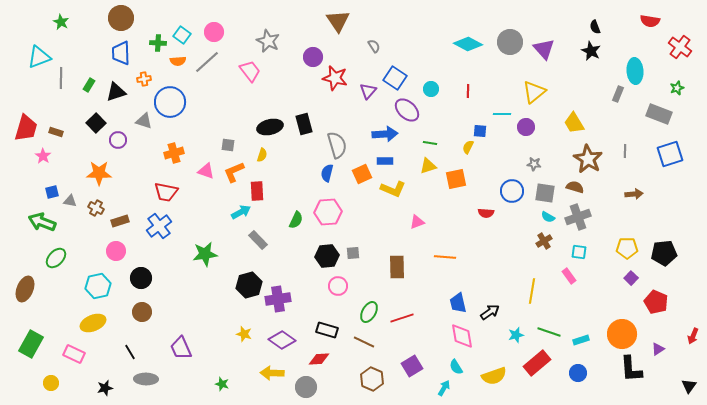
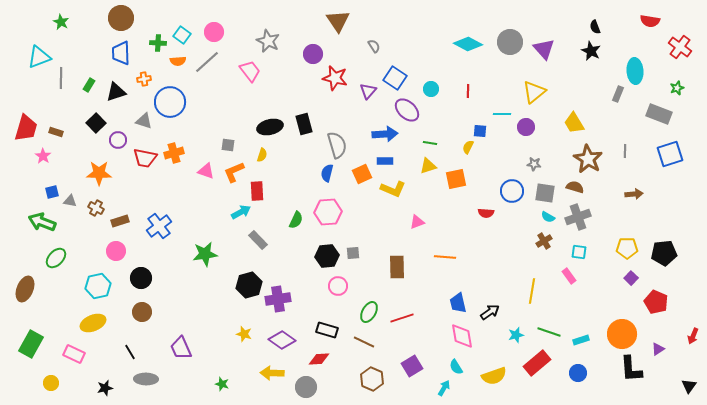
purple circle at (313, 57): moved 3 px up
red trapezoid at (166, 192): moved 21 px left, 34 px up
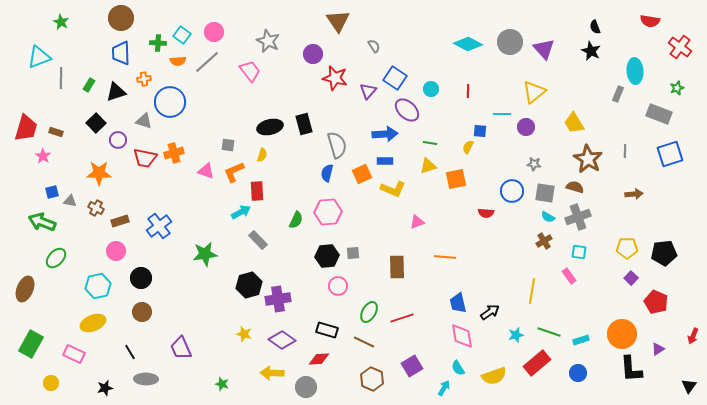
cyan semicircle at (456, 367): moved 2 px right, 1 px down
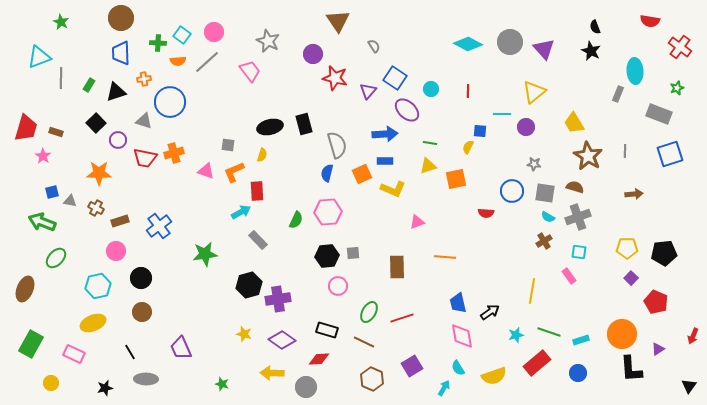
brown star at (588, 159): moved 3 px up
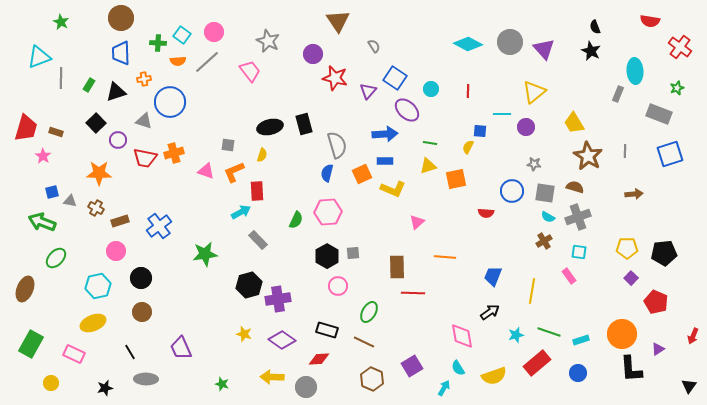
pink triangle at (417, 222): rotated 21 degrees counterclockwise
black hexagon at (327, 256): rotated 25 degrees counterclockwise
blue trapezoid at (458, 303): moved 35 px right, 27 px up; rotated 35 degrees clockwise
red line at (402, 318): moved 11 px right, 25 px up; rotated 20 degrees clockwise
yellow arrow at (272, 373): moved 4 px down
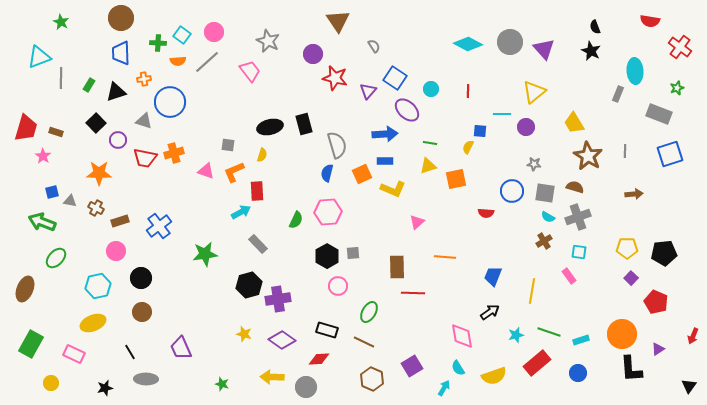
gray rectangle at (258, 240): moved 4 px down
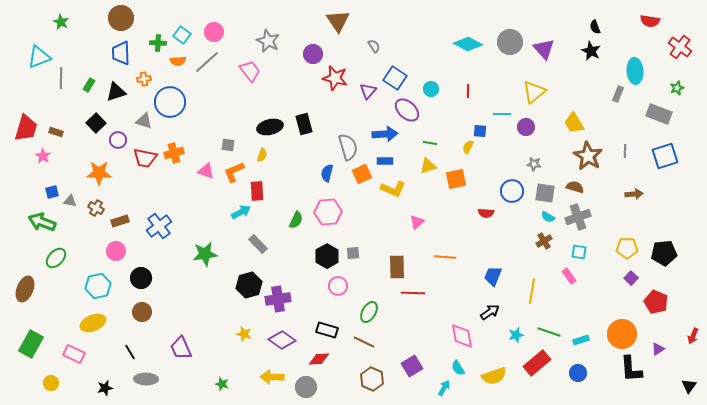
gray semicircle at (337, 145): moved 11 px right, 2 px down
blue square at (670, 154): moved 5 px left, 2 px down
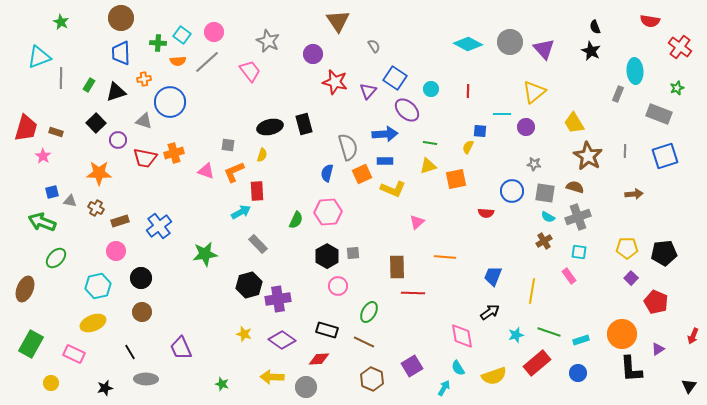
red star at (335, 78): moved 4 px down
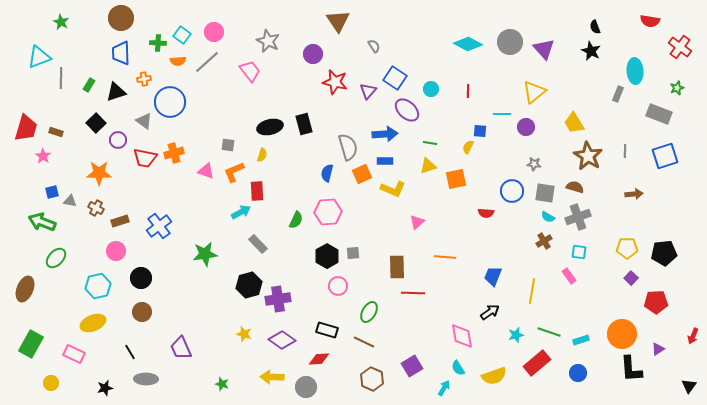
gray triangle at (144, 121): rotated 18 degrees clockwise
red pentagon at (656, 302): rotated 25 degrees counterclockwise
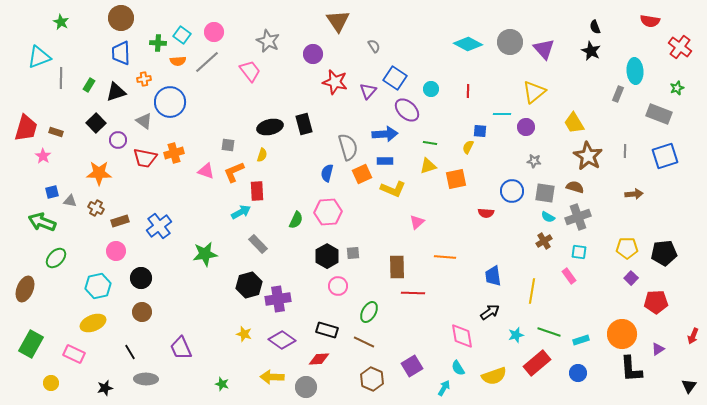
gray star at (534, 164): moved 3 px up
blue trapezoid at (493, 276): rotated 30 degrees counterclockwise
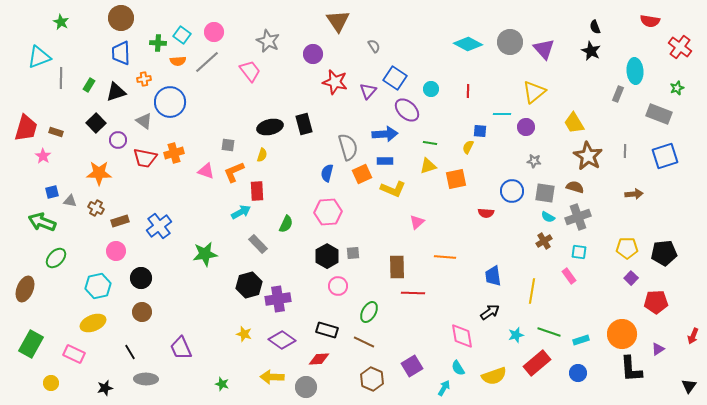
green semicircle at (296, 220): moved 10 px left, 4 px down
